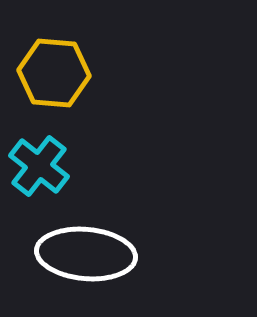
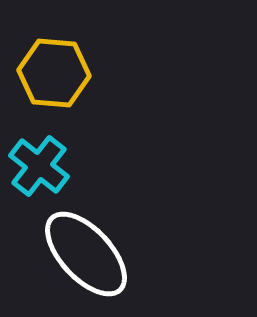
white ellipse: rotated 42 degrees clockwise
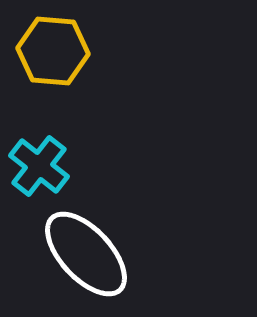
yellow hexagon: moved 1 px left, 22 px up
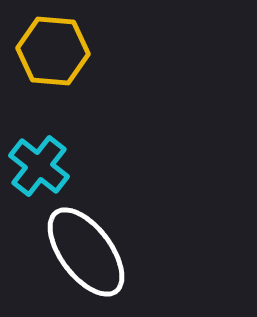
white ellipse: moved 2 px up; rotated 6 degrees clockwise
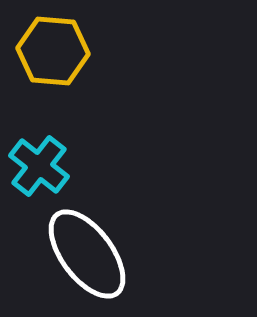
white ellipse: moved 1 px right, 2 px down
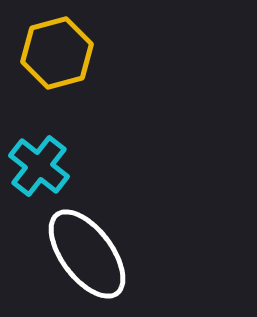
yellow hexagon: moved 4 px right, 2 px down; rotated 20 degrees counterclockwise
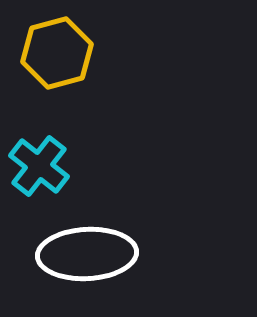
white ellipse: rotated 56 degrees counterclockwise
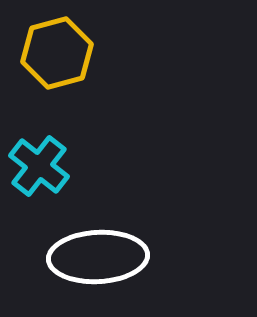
white ellipse: moved 11 px right, 3 px down
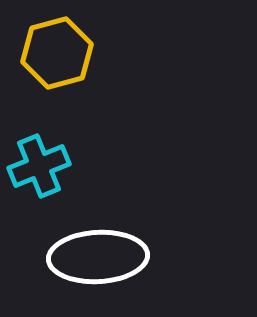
cyan cross: rotated 30 degrees clockwise
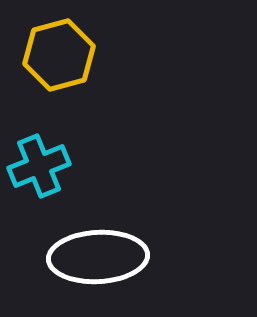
yellow hexagon: moved 2 px right, 2 px down
